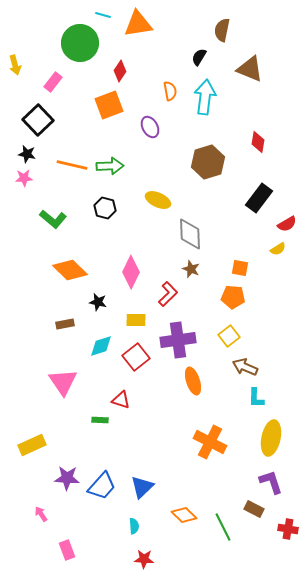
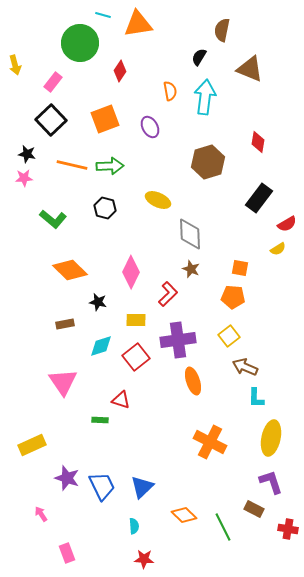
orange square at (109, 105): moved 4 px left, 14 px down
black square at (38, 120): moved 13 px right
purple star at (67, 478): rotated 15 degrees clockwise
blue trapezoid at (102, 486): rotated 68 degrees counterclockwise
pink rectangle at (67, 550): moved 3 px down
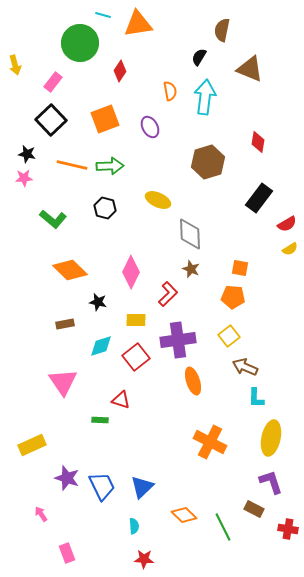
yellow semicircle at (278, 249): moved 12 px right
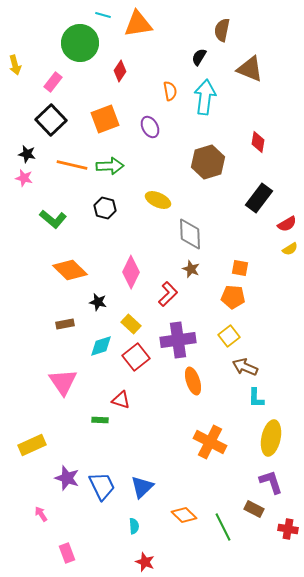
pink star at (24, 178): rotated 18 degrees clockwise
yellow rectangle at (136, 320): moved 5 px left, 4 px down; rotated 42 degrees clockwise
red star at (144, 559): moved 1 px right, 3 px down; rotated 18 degrees clockwise
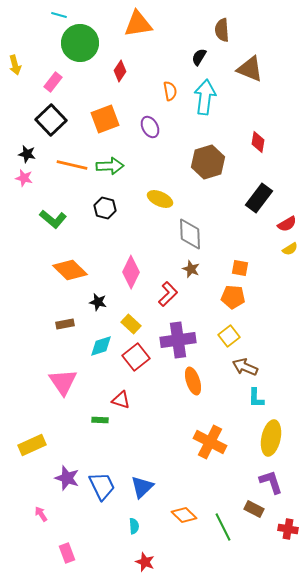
cyan line at (103, 15): moved 44 px left
brown semicircle at (222, 30): rotated 15 degrees counterclockwise
yellow ellipse at (158, 200): moved 2 px right, 1 px up
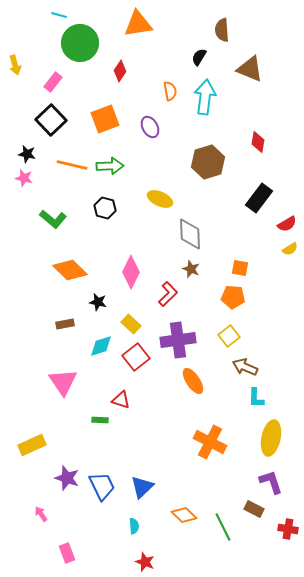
orange ellipse at (193, 381): rotated 16 degrees counterclockwise
